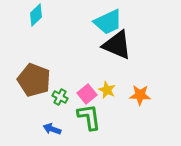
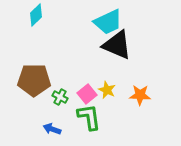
brown pentagon: rotated 20 degrees counterclockwise
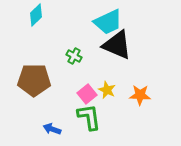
green cross: moved 14 px right, 41 px up
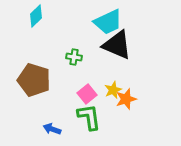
cyan diamond: moved 1 px down
green cross: moved 1 px down; rotated 21 degrees counterclockwise
brown pentagon: rotated 16 degrees clockwise
yellow star: moved 6 px right; rotated 24 degrees clockwise
orange star: moved 14 px left, 4 px down; rotated 20 degrees counterclockwise
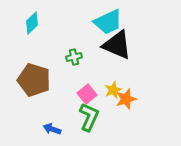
cyan diamond: moved 4 px left, 7 px down
green cross: rotated 21 degrees counterclockwise
green L-shape: rotated 32 degrees clockwise
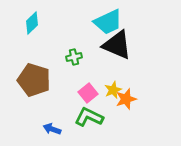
pink square: moved 1 px right, 1 px up
green L-shape: rotated 88 degrees counterclockwise
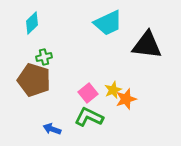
cyan trapezoid: moved 1 px down
black triangle: moved 30 px right; rotated 16 degrees counterclockwise
green cross: moved 30 px left
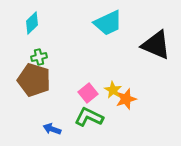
black triangle: moved 9 px right; rotated 16 degrees clockwise
green cross: moved 5 px left
yellow star: rotated 18 degrees counterclockwise
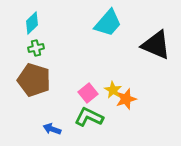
cyan trapezoid: rotated 24 degrees counterclockwise
green cross: moved 3 px left, 9 px up
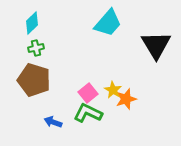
black triangle: rotated 36 degrees clockwise
green L-shape: moved 1 px left, 4 px up
blue arrow: moved 1 px right, 7 px up
